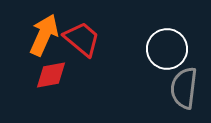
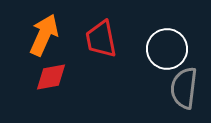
red trapezoid: moved 19 px right; rotated 141 degrees counterclockwise
red diamond: moved 2 px down
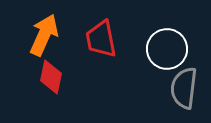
red diamond: rotated 68 degrees counterclockwise
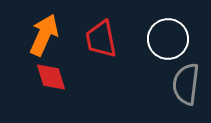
white circle: moved 1 px right, 10 px up
red diamond: rotated 28 degrees counterclockwise
gray semicircle: moved 2 px right, 4 px up
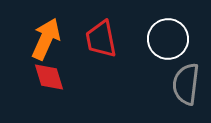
orange arrow: moved 2 px right, 4 px down
red diamond: moved 2 px left
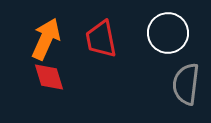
white circle: moved 6 px up
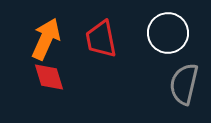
gray semicircle: moved 2 px left; rotated 6 degrees clockwise
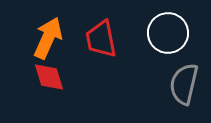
orange arrow: moved 2 px right, 1 px up
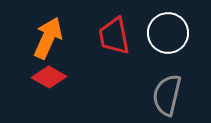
red trapezoid: moved 13 px right, 3 px up
red diamond: rotated 44 degrees counterclockwise
gray semicircle: moved 17 px left, 11 px down
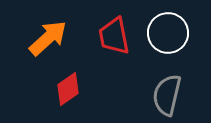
orange arrow: rotated 24 degrees clockwise
red diamond: moved 19 px right, 12 px down; rotated 64 degrees counterclockwise
